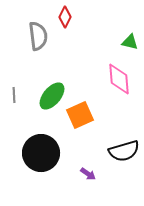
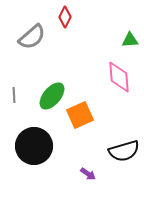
gray semicircle: moved 6 px left, 1 px down; rotated 56 degrees clockwise
green triangle: moved 2 px up; rotated 18 degrees counterclockwise
pink diamond: moved 2 px up
black circle: moved 7 px left, 7 px up
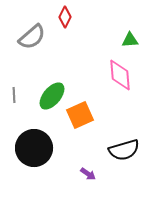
pink diamond: moved 1 px right, 2 px up
black circle: moved 2 px down
black semicircle: moved 1 px up
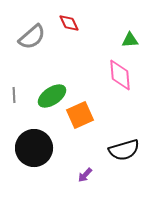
red diamond: moved 4 px right, 6 px down; rotated 50 degrees counterclockwise
green ellipse: rotated 16 degrees clockwise
purple arrow: moved 3 px left, 1 px down; rotated 98 degrees clockwise
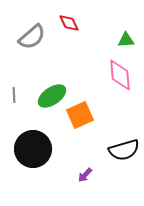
green triangle: moved 4 px left
black circle: moved 1 px left, 1 px down
